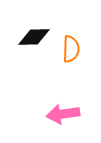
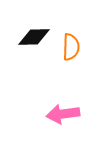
orange semicircle: moved 2 px up
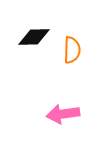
orange semicircle: moved 1 px right, 3 px down
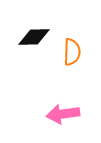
orange semicircle: moved 2 px down
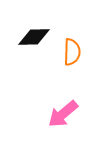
pink arrow: rotated 32 degrees counterclockwise
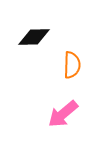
orange semicircle: moved 13 px down
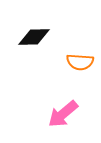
orange semicircle: moved 8 px right, 3 px up; rotated 92 degrees clockwise
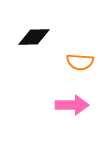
pink arrow: moved 9 px right, 9 px up; rotated 140 degrees counterclockwise
